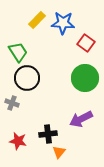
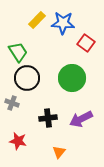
green circle: moved 13 px left
black cross: moved 16 px up
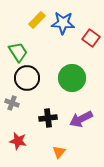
red square: moved 5 px right, 5 px up
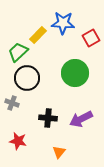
yellow rectangle: moved 1 px right, 15 px down
red square: rotated 24 degrees clockwise
green trapezoid: rotated 100 degrees counterclockwise
green circle: moved 3 px right, 5 px up
black cross: rotated 12 degrees clockwise
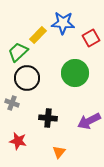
purple arrow: moved 8 px right, 2 px down
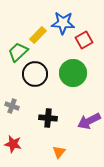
red square: moved 7 px left, 2 px down
green circle: moved 2 px left
black circle: moved 8 px right, 4 px up
gray cross: moved 3 px down
red star: moved 5 px left, 3 px down
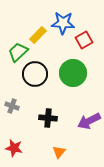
red star: moved 1 px right, 4 px down
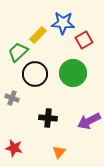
gray cross: moved 8 px up
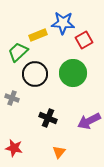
yellow rectangle: rotated 24 degrees clockwise
black cross: rotated 18 degrees clockwise
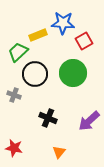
red square: moved 1 px down
gray cross: moved 2 px right, 3 px up
purple arrow: rotated 15 degrees counterclockwise
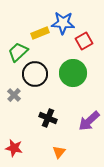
yellow rectangle: moved 2 px right, 2 px up
gray cross: rotated 24 degrees clockwise
